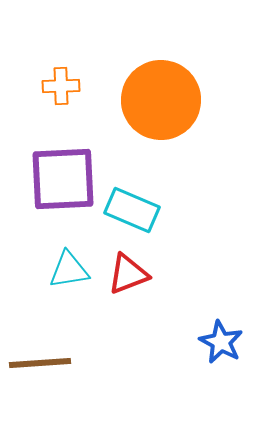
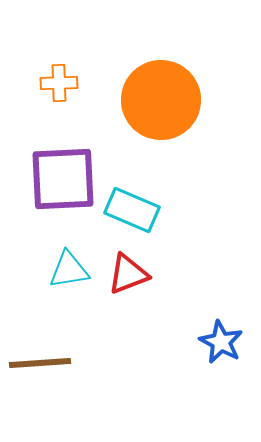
orange cross: moved 2 px left, 3 px up
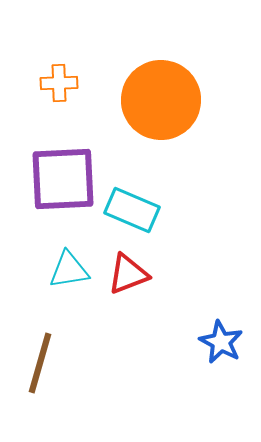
brown line: rotated 70 degrees counterclockwise
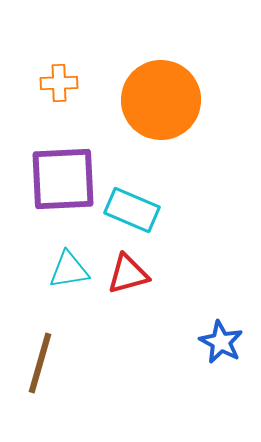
red triangle: rotated 6 degrees clockwise
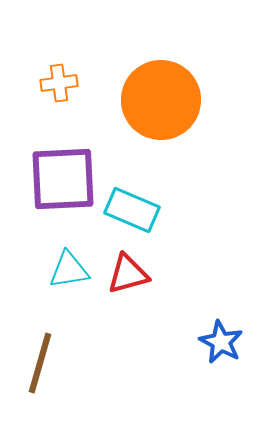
orange cross: rotated 6 degrees counterclockwise
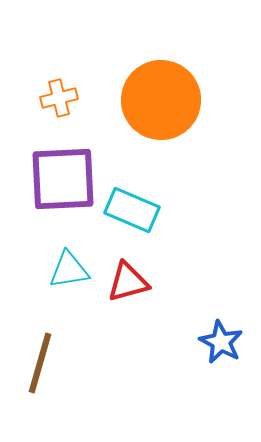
orange cross: moved 15 px down; rotated 6 degrees counterclockwise
red triangle: moved 8 px down
